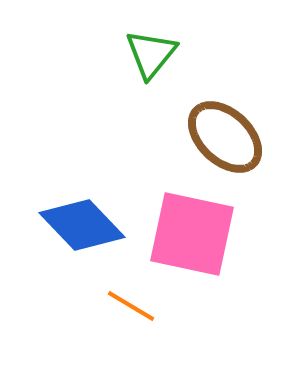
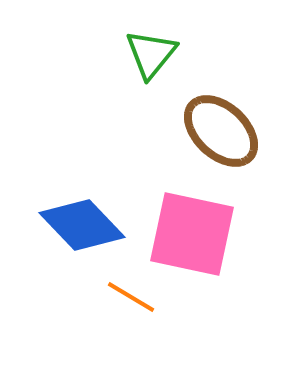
brown ellipse: moved 4 px left, 6 px up
orange line: moved 9 px up
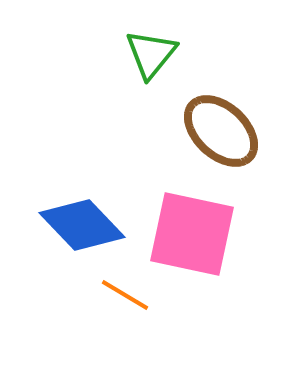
orange line: moved 6 px left, 2 px up
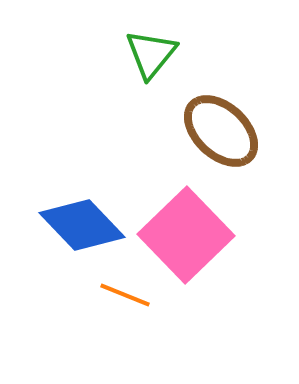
pink square: moved 6 px left, 1 px down; rotated 34 degrees clockwise
orange line: rotated 9 degrees counterclockwise
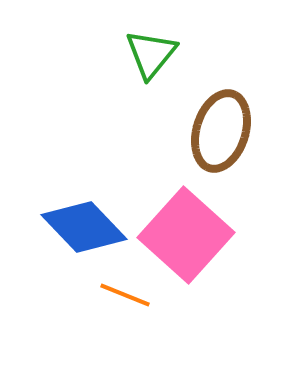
brown ellipse: rotated 64 degrees clockwise
blue diamond: moved 2 px right, 2 px down
pink square: rotated 4 degrees counterclockwise
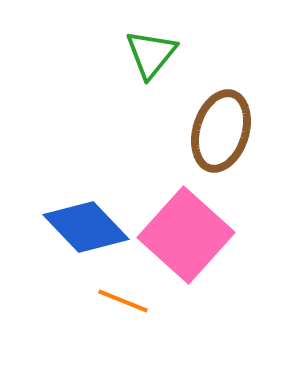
blue diamond: moved 2 px right
orange line: moved 2 px left, 6 px down
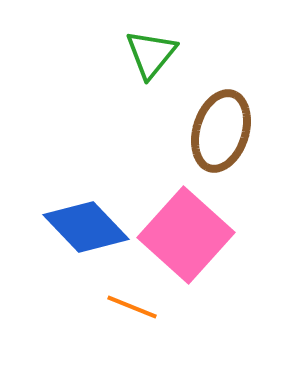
orange line: moved 9 px right, 6 px down
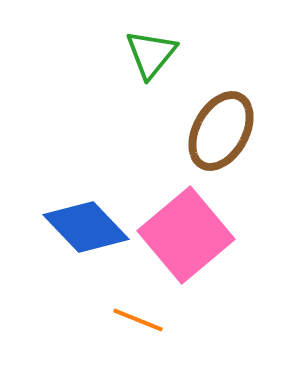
brown ellipse: rotated 12 degrees clockwise
pink square: rotated 8 degrees clockwise
orange line: moved 6 px right, 13 px down
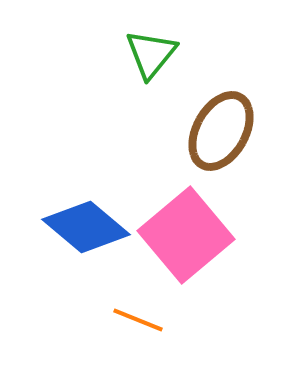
blue diamond: rotated 6 degrees counterclockwise
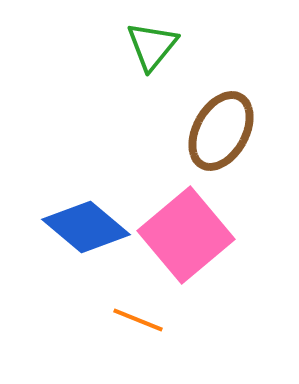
green triangle: moved 1 px right, 8 px up
